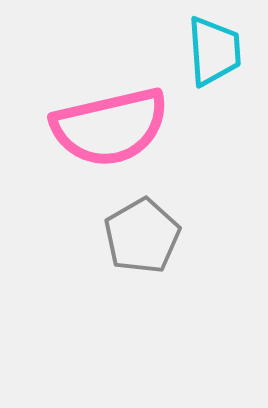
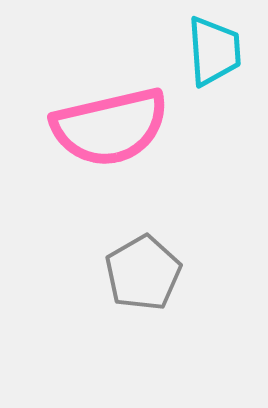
gray pentagon: moved 1 px right, 37 px down
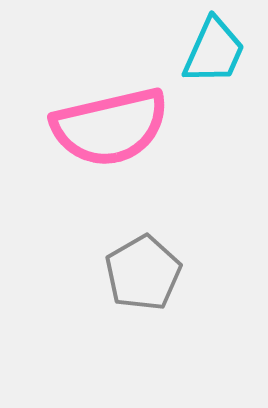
cyan trapezoid: rotated 28 degrees clockwise
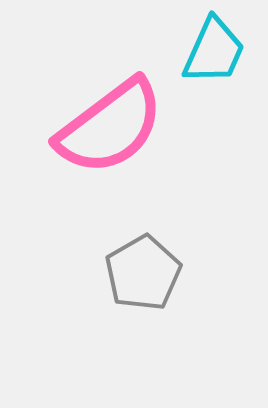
pink semicircle: rotated 24 degrees counterclockwise
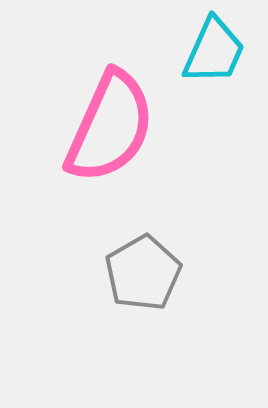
pink semicircle: rotated 29 degrees counterclockwise
